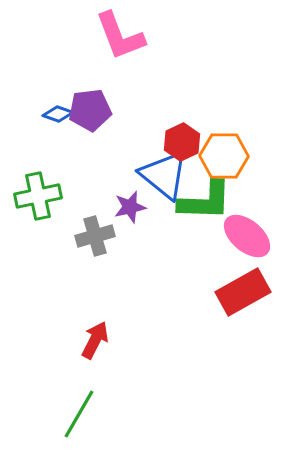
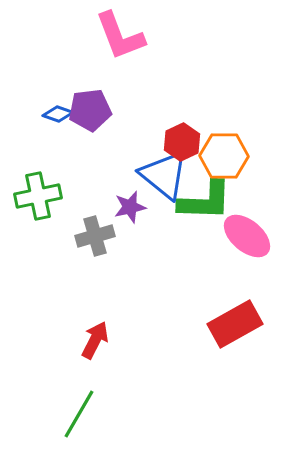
red rectangle: moved 8 px left, 32 px down
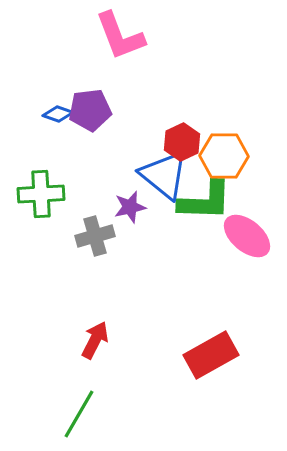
green cross: moved 3 px right, 2 px up; rotated 9 degrees clockwise
red rectangle: moved 24 px left, 31 px down
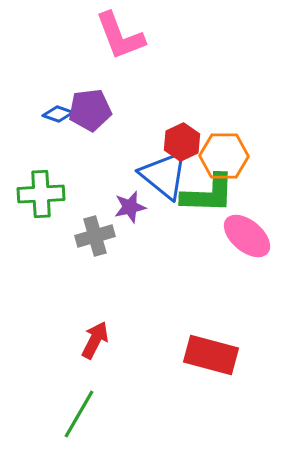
green L-shape: moved 3 px right, 7 px up
red rectangle: rotated 44 degrees clockwise
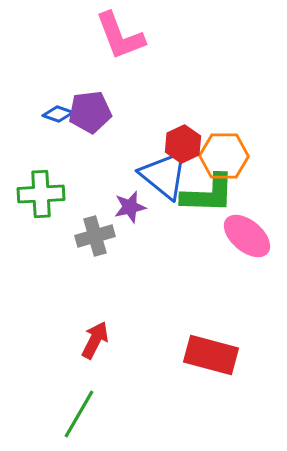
purple pentagon: moved 2 px down
red hexagon: moved 1 px right, 2 px down
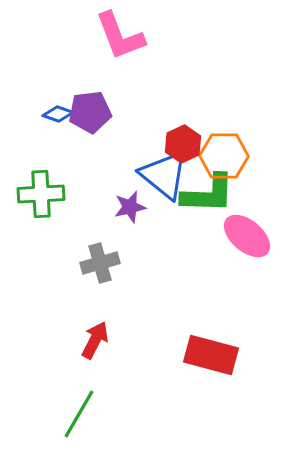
gray cross: moved 5 px right, 27 px down
